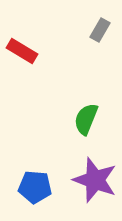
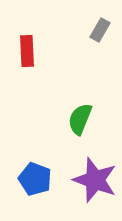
red rectangle: moved 5 px right; rotated 56 degrees clockwise
green semicircle: moved 6 px left
blue pentagon: moved 8 px up; rotated 16 degrees clockwise
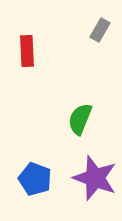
purple star: moved 2 px up
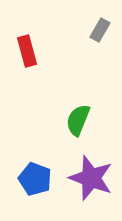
red rectangle: rotated 12 degrees counterclockwise
green semicircle: moved 2 px left, 1 px down
purple star: moved 4 px left
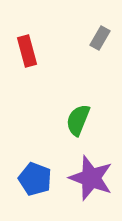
gray rectangle: moved 8 px down
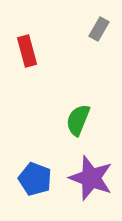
gray rectangle: moved 1 px left, 9 px up
